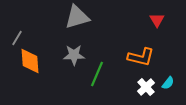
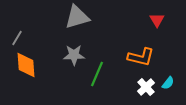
orange diamond: moved 4 px left, 4 px down
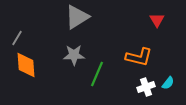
gray triangle: rotated 16 degrees counterclockwise
orange L-shape: moved 2 px left
white cross: rotated 24 degrees clockwise
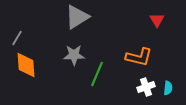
cyan semicircle: moved 5 px down; rotated 32 degrees counterclockwise
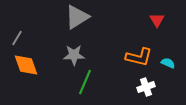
orange diamond: rotated 16 degrees counterclockwise
green line: moved 12 px left, 8 px down
cyan semicircle: moved 25 px up; rotated 72 degrees counterclockwise
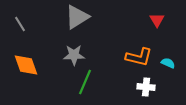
gray line: moved 3 px right, 14 px up; rotated 63 degrees counterclockwise
white cross: rotated 24 degrees clockwise
